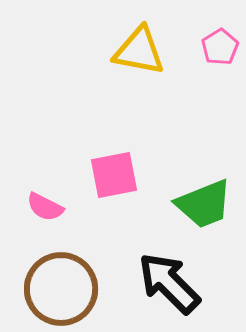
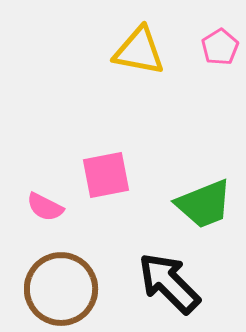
pink square: moved 8 px left
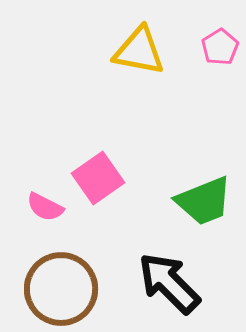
pink square: moved 8 px left, 3 px down; rotated 24 degrees counterclockwise
green trapezoid: moved 3 px up
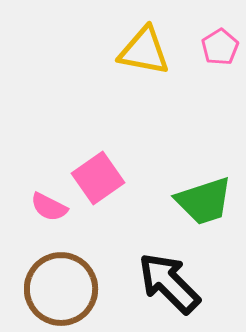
yellow triangle: moved 5 px right
green trapezoid: rotated 4 degrees clockwise
pink semicircle: moved 4 px right
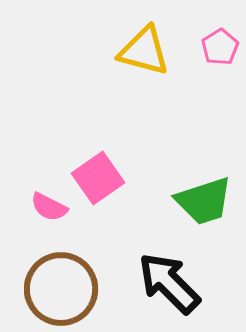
yellow triangle: rotated 4 degrees clockwise
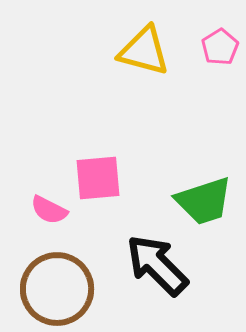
pink square: rotated 30 degrees clockwise
pink semicircle: moved 3 px down
black arrow: moved 12 px left, 18 px up
brown circle: moved 4 px left
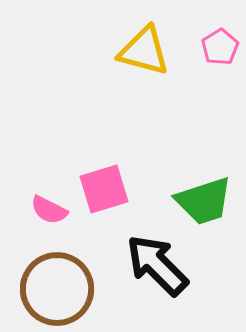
pink square: moved 6 px right, 11 px down; rotated 12 degrees counterclockwise
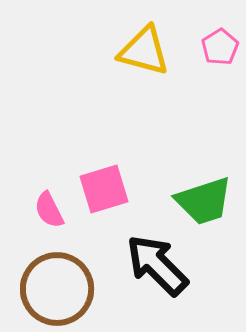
pink semicircle: rotated 36 degrees clockwise
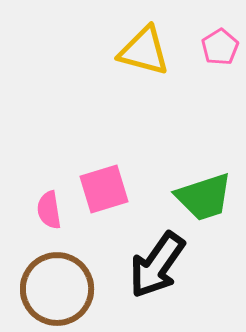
green trapezoid: moved 4 px up
pink semicircle: rotated 18 degrees clockwise
black arrow: rotated 100 degrees counterclockwise
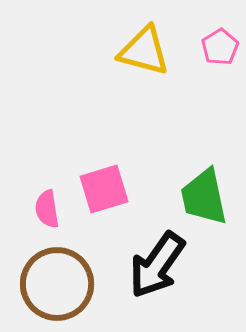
green trapezoid: rotated 96 degrees clockwise
pink semicircle: moved 2 px left, 1 px up
brown circle: moved 5 px up
